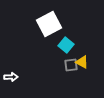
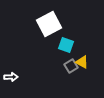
cyan square: rotated 21 degrees counterclockwise
gray square: moved 1 px down; rotated 24 degrees counterclockwise
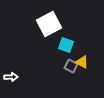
gray square: rotated 32 degrees counterclockwise
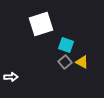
white square: moved 8 px left; rotated 10 degrees clockwise
gray square: moved 6 px left, 4 px up; rotated 24 degrees clockwise
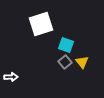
yellow triangle: rotated 24 degrees clockwise
